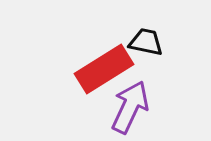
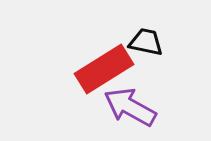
purple arrow: rotated 86 degrees counterclockwise
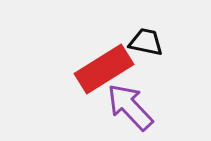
purple arrow: rotated 18 degrees clockwise
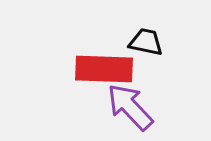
red rectangle: rotated 34 degrees clockwise
